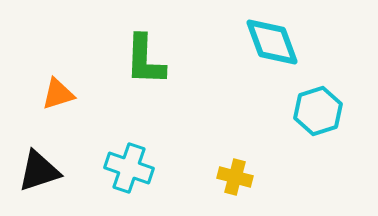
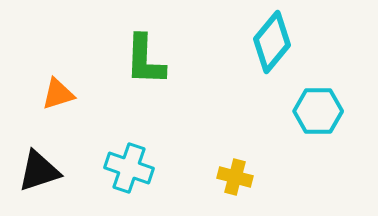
cyan diamond: rotated 60 degrees clockwise
cyan hexagon: rotated 18 degrees clockwise
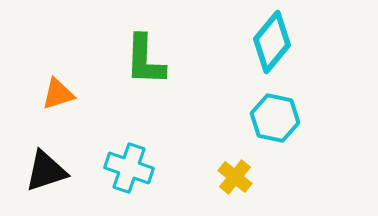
cyan hexagon: moved 43 px left, 7 px down; rotated 12 degrees clockwise
black triangle: moved 7 px right
yellow cross: rotated 24 degrees clockwise
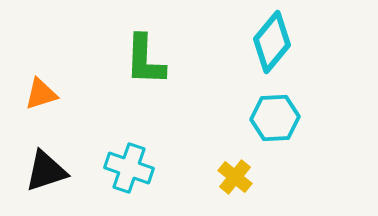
orange triangle: moved 17 px left
cyan hexagon: rotated 15 degrees counterclockwise
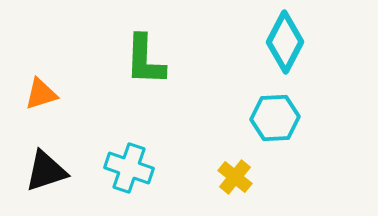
cyan diamond: moved 13 px right; rotated 12 degrees counterclockwise
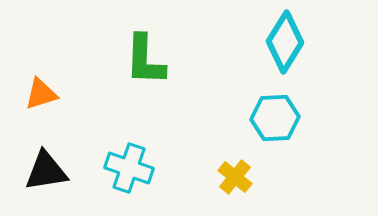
cyan diamond: rotated 4 degrees clockwise
black triangle: rotated 9 degrees clockwise
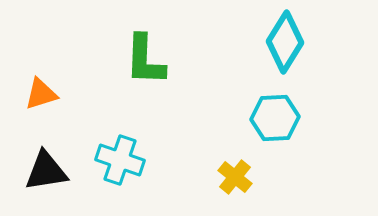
cyan cross: moved 9 px left, 8 px up
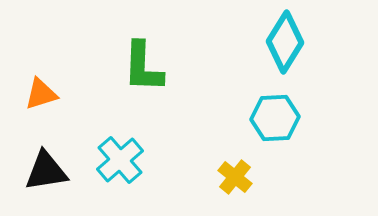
green L-shape: moved 2 px left, 7 px down
cyan cross: rotated 30 degrees clockwise
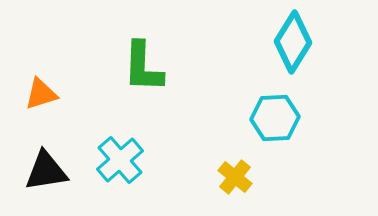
cyan diamond: moved 8 px right
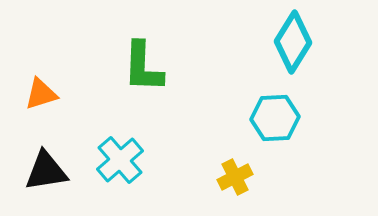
yellow cross: rotated 24 degrees clockwise
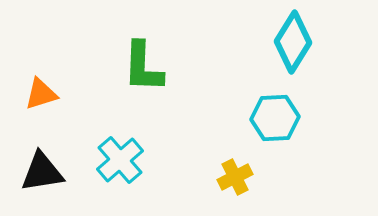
black triangle: moved 4 px left, 1 px down
